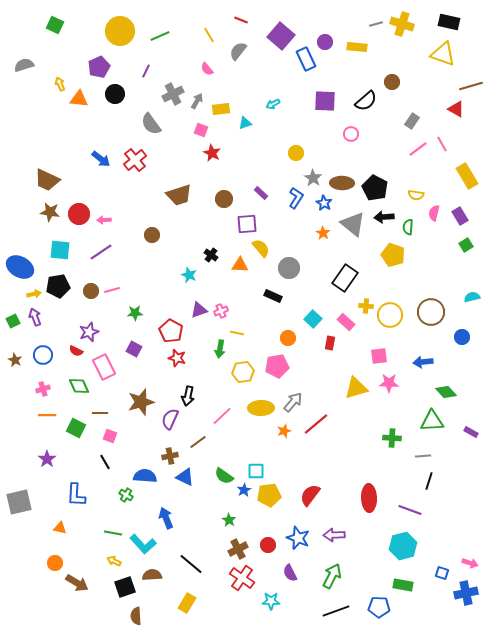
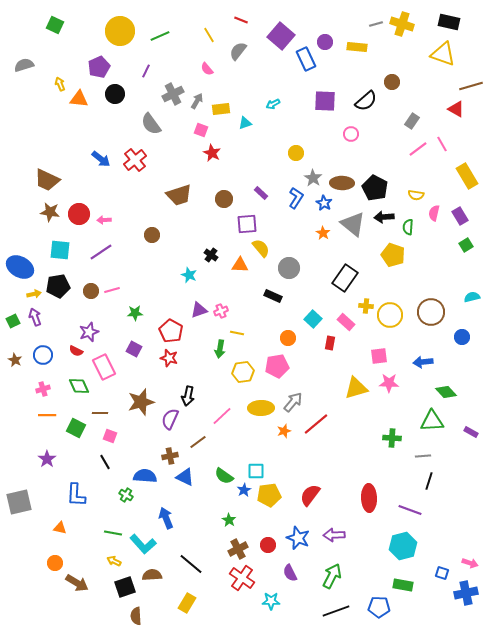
red star at (177, 358): moved 8 px left
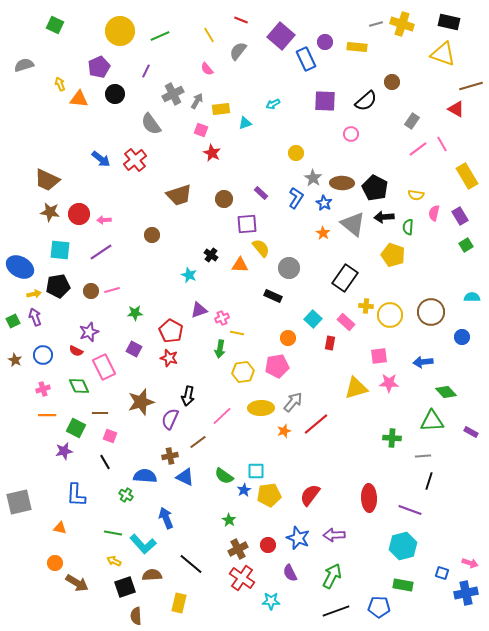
cyan semicircle at (472, 297): rotated 14 degrees clockwise
pink cross at (221, 311): moved 1 px right, 7 px down
purple star at (47, 459): moved 17 px right, 8 px up; rotated 24 degrees clockwise
yellow rectangle at (187, 603): moved 8 px left; rotated 18 degrees counterclockwise
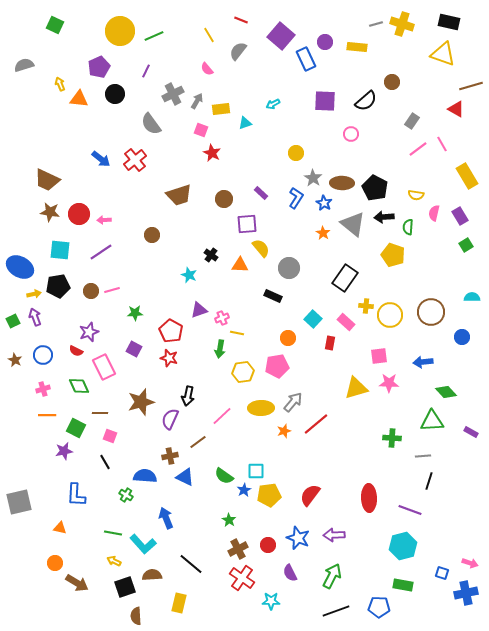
green line at (160, 36): moved 6 px left
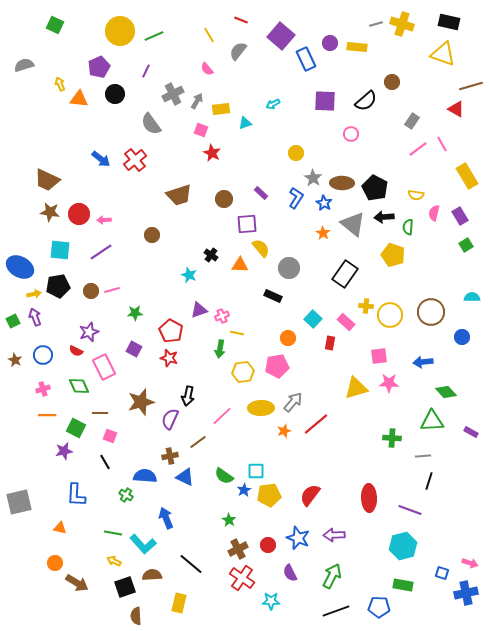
purple circle at (325, 42): moved 5 px right, 1 px down
black rectangle at (345, 278): moved 4 px up
pink cross at (222, 318): moved 2 px up
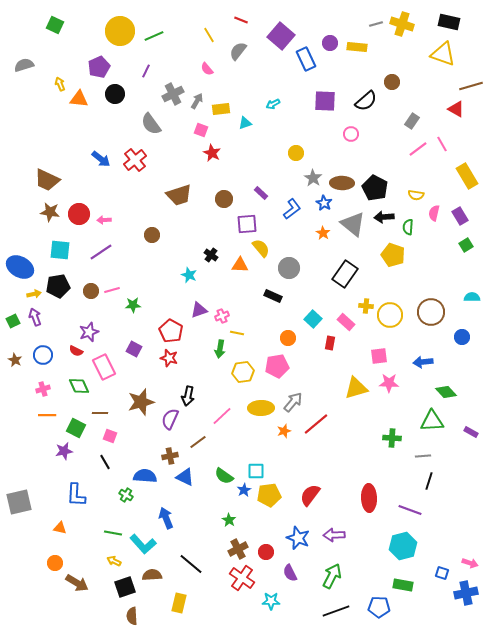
blue L-shape at (296, 198): moved 4 px left, 11 px down; rotated 20 degrees clockwise
green star at (135, 313): moved 2 px left, 8 px up
red circle at (268, 545): moved 2 px left, 7 px down
brown semicircle at (136, 616): moved 4 px left
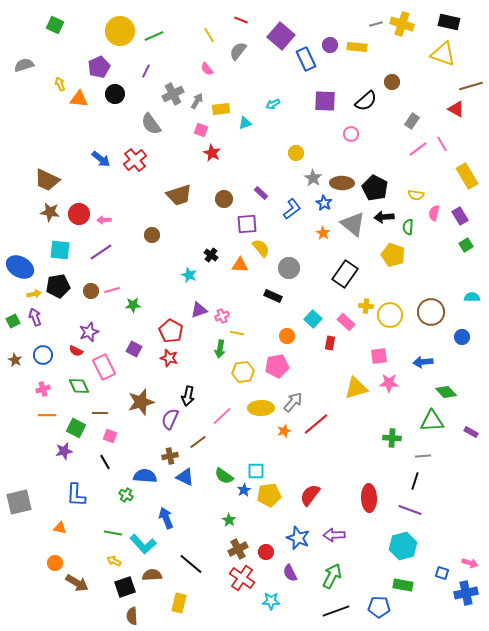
purple circle at (330, 43): moved 2 px down
orange circle at (288, 338): moved 1 px left, 2 px up
black line at (429, 481): moved 14 px left
